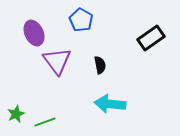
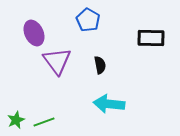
blue pentagon: moved 7 px right
black rectangle: rotated 36 degrees clockwise
cyan arrow: moved 1 px left
green star: moved 6 px down
green line: moved 1 px left
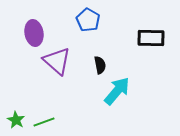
purple ellipse: rotated 15 degrees clockwise
purple triangle: rotated 12 degrees counterclockwise
cyan arrow: moved 8 px right, 13 px up; rotated 124 degrees clockwise
green star: rotated 18 degrees counterclockwise
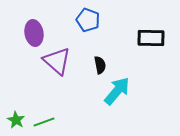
blue pentagon: rotated 10 degrees counterclockwise
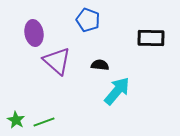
black semicircle: rotated 72 degrees counterclockwise
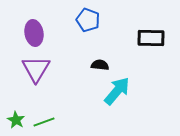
purple triangle: moved 21 px left, 8 px down; rotated 20 degrees clockwise
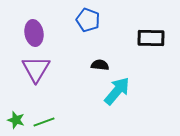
green star: rotated 12 degrees counterclockwise
